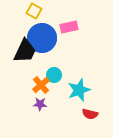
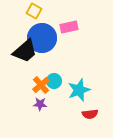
black trapezoid: rotated 24 degrees clockwise
cyan circle: moved 6 px down
red semicircle: rotated 21 degrees counterclockwise
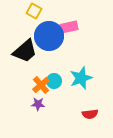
blue circle: moved 7 px right, 2 px up
cyan star: moved 2 px right, 12 px up
purple star: moved 2 px left
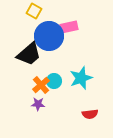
black trapezoid: moved 4 px right, 3 px down
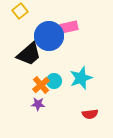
yellow square: moved 14 px left; rotated 21 degrees clockwise
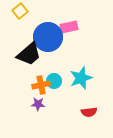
blue circle: moved 1 px left, 1 px down
orange cross: rotated 30 degrees clockwise
red semicircle: moved 1 px left, 2 px up
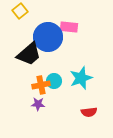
pink rectangle: rotated 18 degrees clockwise
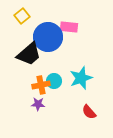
yellow square: moved 2 px right, 5 px down
red semicircle: rotated 56 degrees clockwise
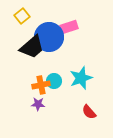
pink rectangle: rotated 24 degrees counterclockwise
blue circle: moved 1 px right
black trapezoid: moved 3 px right, 7 px up
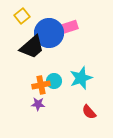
blue circle: moved 4 px up
